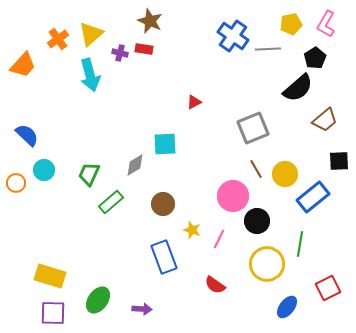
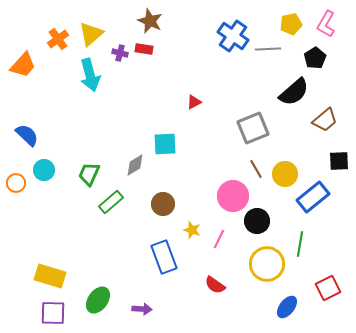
black semicircle at (298, 88): moved 4 px left, 4 px down
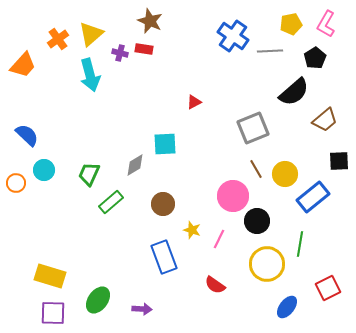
gray line at (268, 49): moved 2 px right, 2 px down
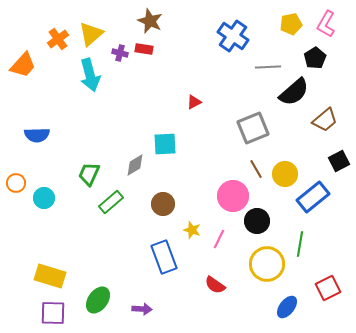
gray line at (270, 51): moved 2 px left, 16 px down
blue semicircle at (27, 135): moved 10 px right; rotated 135 degrees clockwise
black square at (339, 161): rotated 25 degrees counterclockwise
cyan circle at (44, 170): moved 28 px down
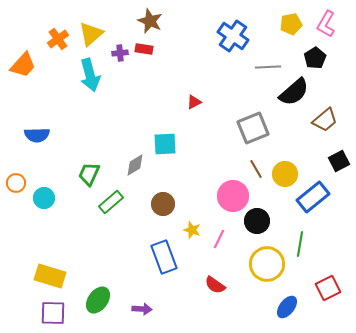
purple cross at (120, 53): rotated 21 degrees counterclockwise
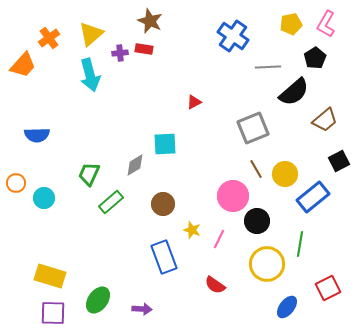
orange cross at (58, 39): moved 9 px left, 1 px up
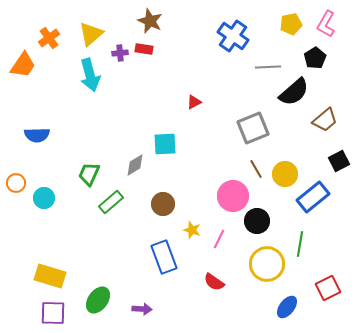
orange trapezoid at (23, 65): rotated 8 degrees counterclockwise
red semicircle at (215, 285): moved 1 px left, 3 px up
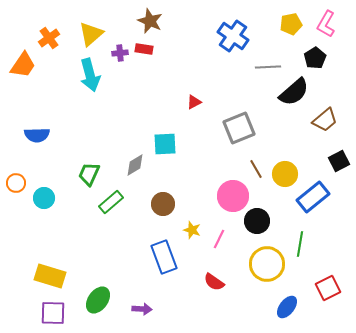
gray square at (253, 128): moved 14 px left
